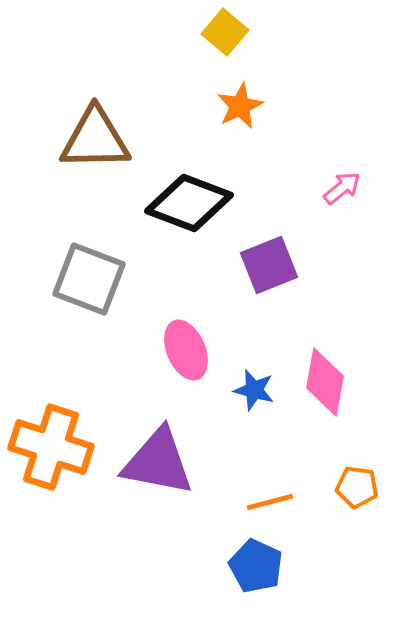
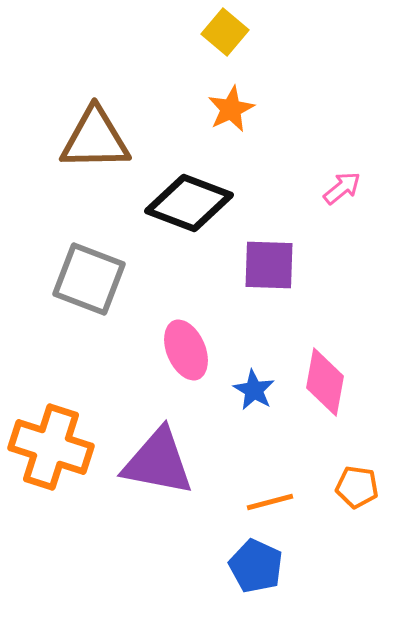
orange star: moved 9 px left, 3 px down
purple square: rotated 24 degrees clockwise
blue star: rotated 15 degrees clockwise
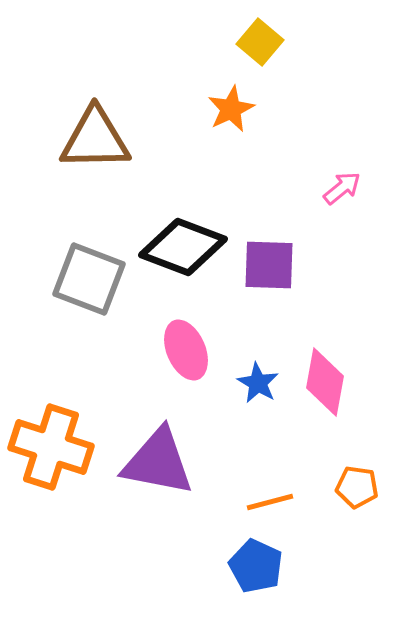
yellow square: moved 35 px right, 10 px down
black diamond: moved 6 px left, 44 px down
blue star: moved 4 px right, 7 px up
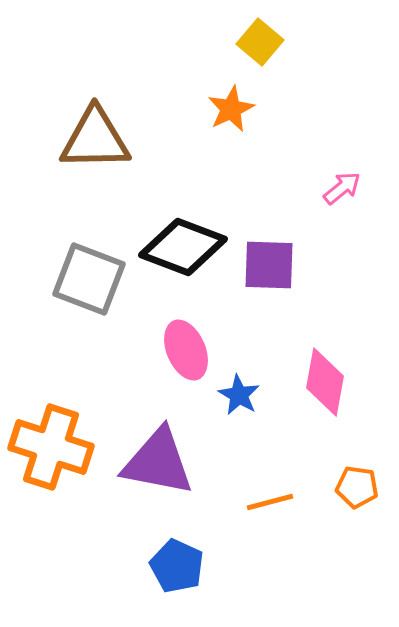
blue star: moved 19 px left, 12 px down
blue pentagon: moved 79 px left
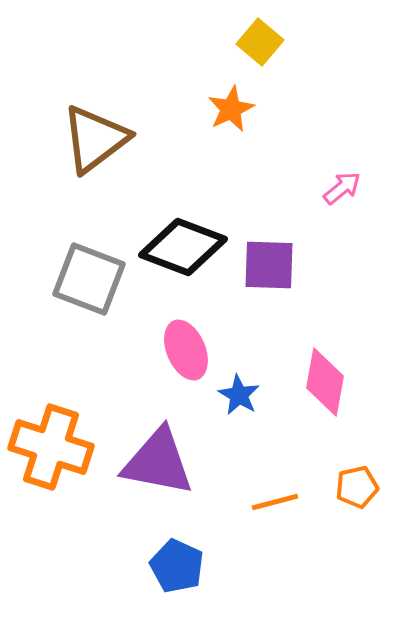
brown triangle: rotated 36 degrees counterclockwise
orange pentagon: rotated 21 degrees counterclockwise
orange line: moved 5 px right
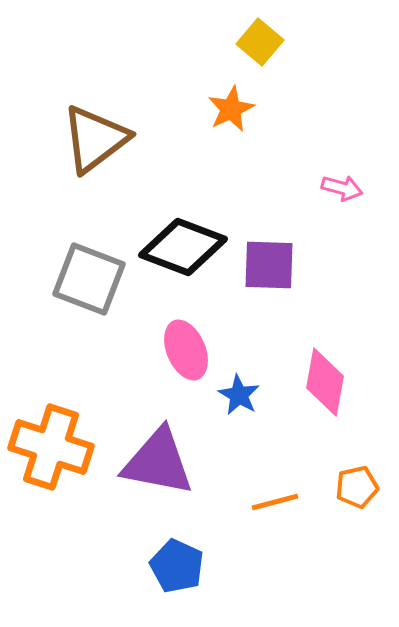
pink arrow: rotated 54 degrees clockwise
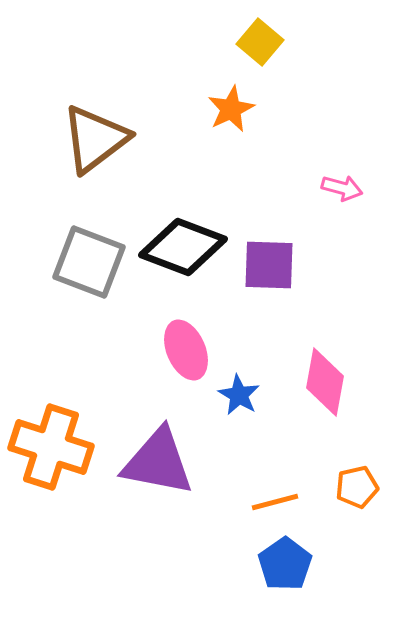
gray square: moved 17 px up
blue pentagon: moved 108 px right, 2 px up; rotated 12 degrees clockwise
